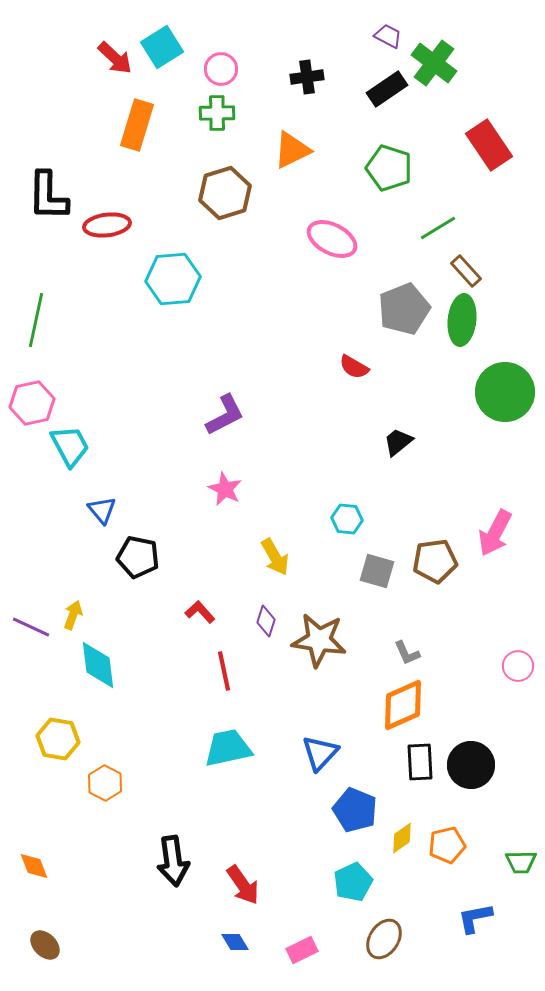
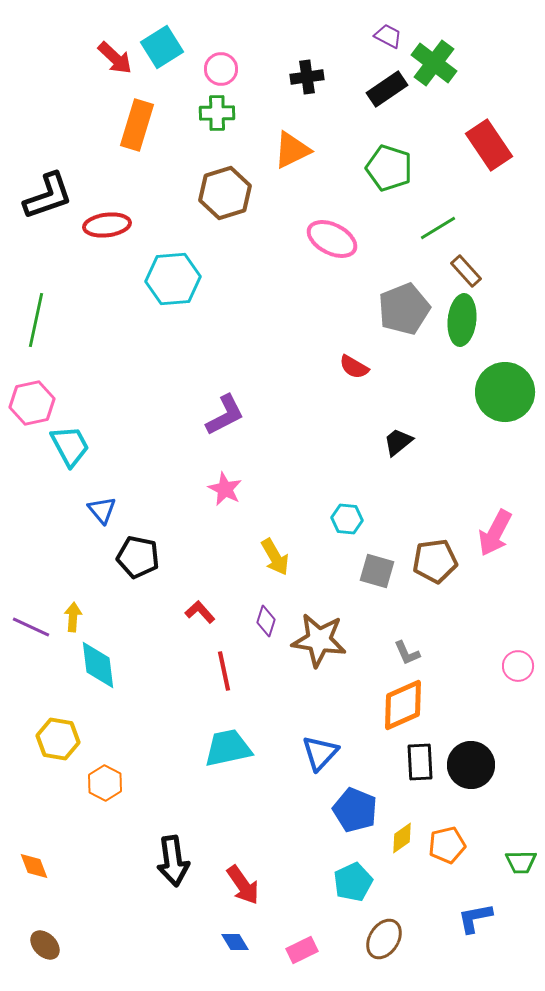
black L-shape at (48, 196): rotated 110 degrees counterclockwise
yellow arrow at (73, 615): moved 2 px down; rotated 16 degrees counterclockwise
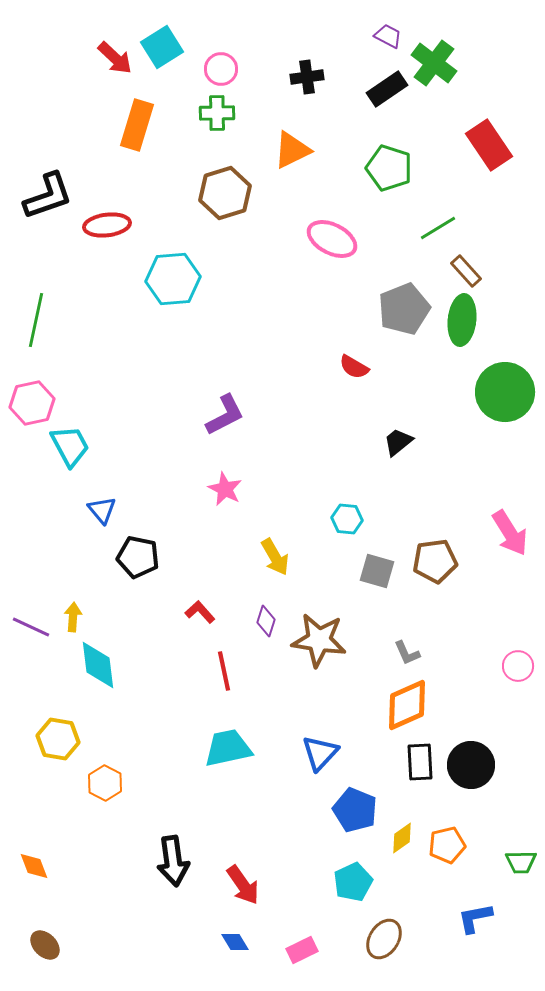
pink arrow at (495, 533): moved 15 px right; rotated 60 degrees counterclockwise
orange diamond at (403, 705): moved 4 px right
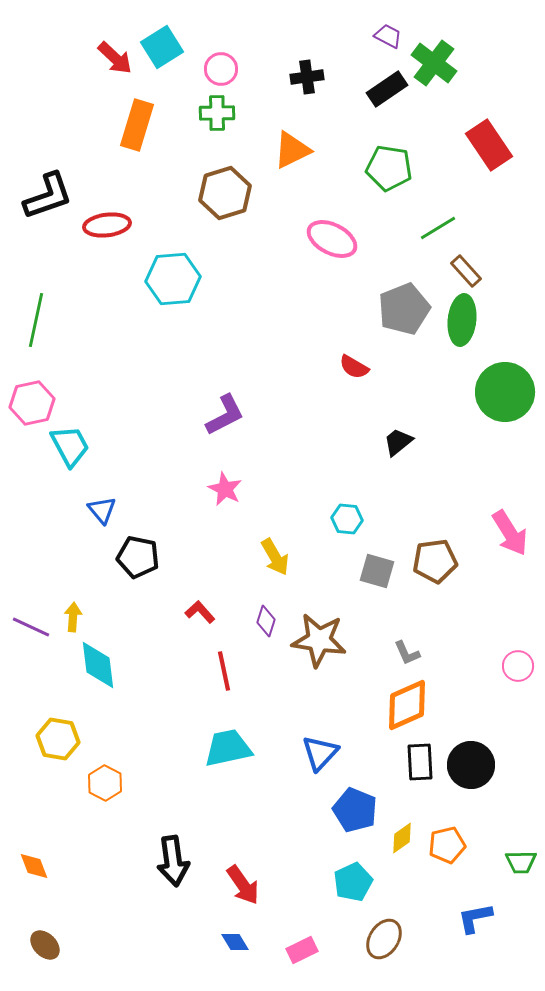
green pentagon at (389, 168): rotated 9 degrees counterclockwise
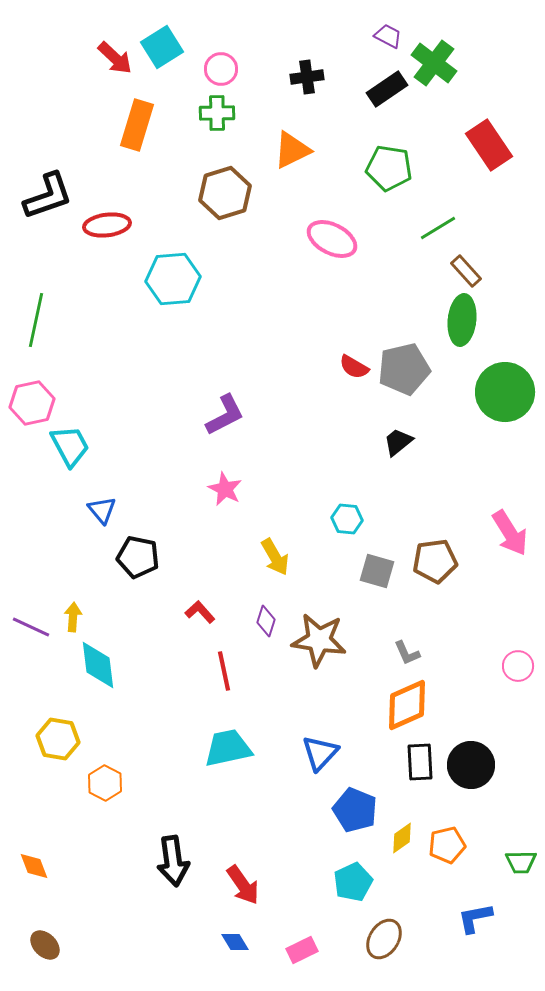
gray pentagon at (404, 309): moved 60 px down; rotated 9 degrees clockwise
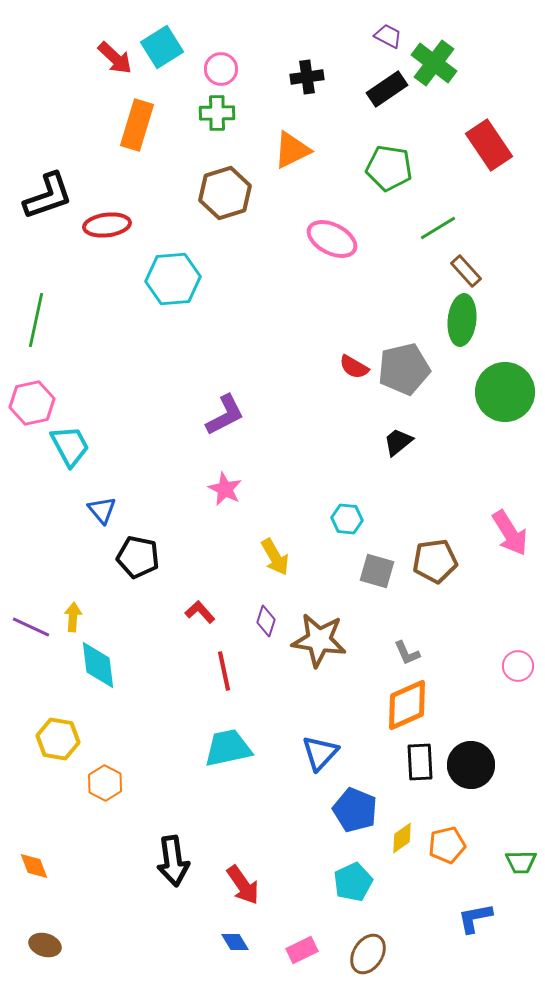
brown ellipse at (384, 939): moved 16 px left, 15 px down
brown ellipse at (45, 945): rotated 28 degrees counterclockwise
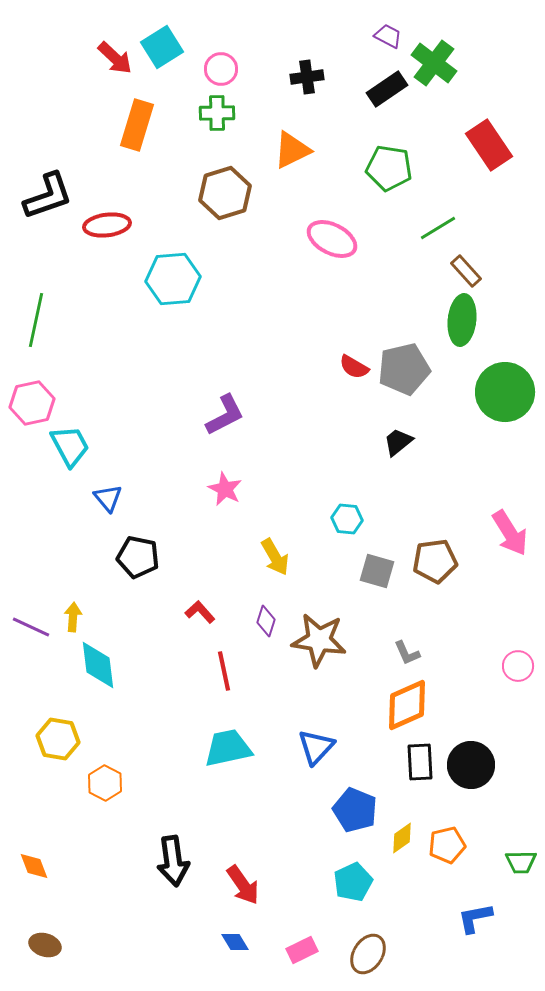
blue triangle at (102, 510): moved 6 px right, 12 px up
blue triangle at (320, 753): moved 4 px left, 6 px up
